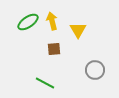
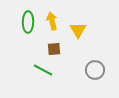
green ellipse: rotated 55 degrees counterclockwise
green line: moved 2 px left, 13 px up
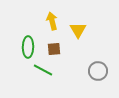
green ellipse: moved 25 px down
gray circle: moved 3 px right, 1 px down
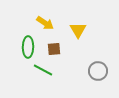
yellow arrow: moved 7 px left, 2 px down; rotated 138 degrees clockwise
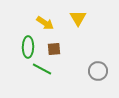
yellow triangle: moved 12 px up
green line: moved 1 px left, 1 px up
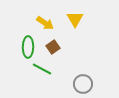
yellow triangle: moved 3 px left, 1 px down
brown square: moved 1 px left, 2 px up; rotated 32 degrees counterclockwise
gray circle: moved 15 px left, 13 px down
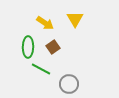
green line: moved 1 px left
gray circle: moved 14 px left
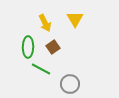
yellow arrow: rotated 30 degrees clockwise
gray circle: moved 1 px right
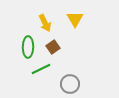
green line: rotated 54 degrees counterclockwise
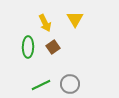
green line: moved 16 px down
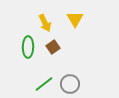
green line: moved 3 px right, 1 px up; rotated 12 degrees counterclockwise
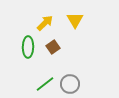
yellow triangle: moved 1 px down
yellow arrow: rotated 108 degrees counterclockwise
green line: moved 1 px right
